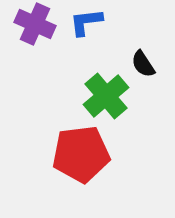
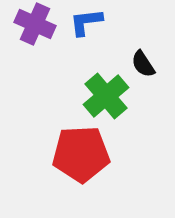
red pentagon: rotated 4 degrees clockwise
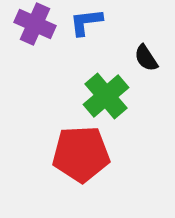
black semicircle: moved 3 px right, 6 px up
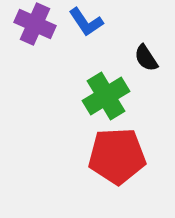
blue L-shape: rotated 117 degrees counterclockwise
green cross: rotated 9 degrees clockwise
red pentagon: moved 36 px right, 2 px down
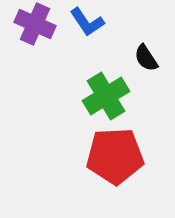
blue L-shape: moved 1 px right
red pentagon: moved 2 px left
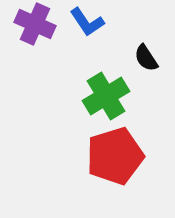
red pentagon: rotated 14 degrees counterclockwise
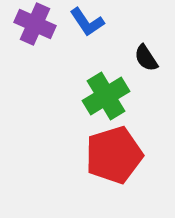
red pentagon: moved 1 px left, 1 px up
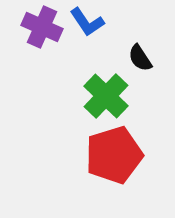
purple cross: moved 7 px right, 3 px down
black semicircle: moved 6 px left
green cross: rotated 15 degrees counterclockwise
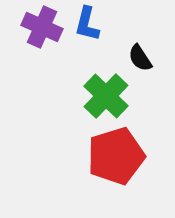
blue L-shape: moved 2 px down; rotated 48 degrees clockwise
red pentagon: moved 2 px right, 1 px down
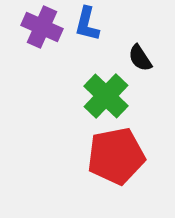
red pentagon: rotated 6 degrees clockwise
